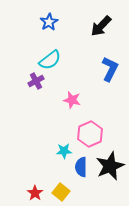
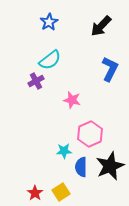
yellow square: rotated 18 degrees clockwise
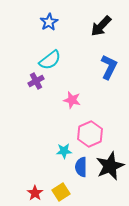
blue L-shape: moved 1 px left, 2 px up
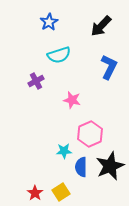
cyan semicircle: moved 9 px right, 5 px up; rotated 20 degrees clockwise
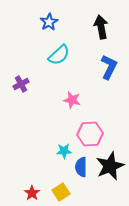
black arrow: moved 1 px down; rotated 125 degrees clockwise
cyan semicircle: rotated 25 degrees counterclockwise
purple cross: moved 15 px left, 3 px down
pink hexagon: rotated 20 degrees clockwise
red star: moved 3 px left
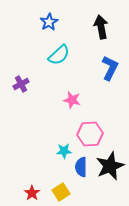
blue L-shape: moved 1 px right, 1 px down
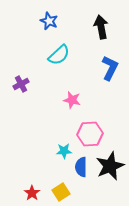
blue star: moved 1 px up; rotated 18 degrees counterclockwise
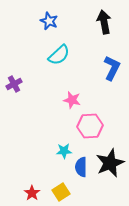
black arrow: moved 3 px right, 5 px up
blue L-shape: moved 2 px right
purple cross: moved 7 px left
pink hexagon: moved 8 px up
black star: moved 3 px up
